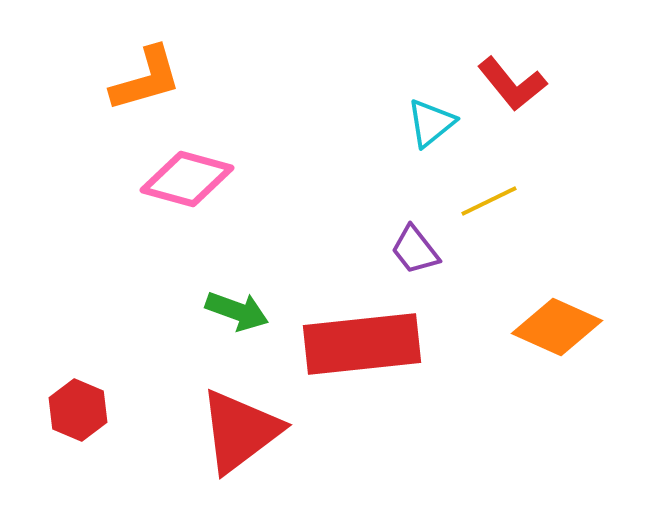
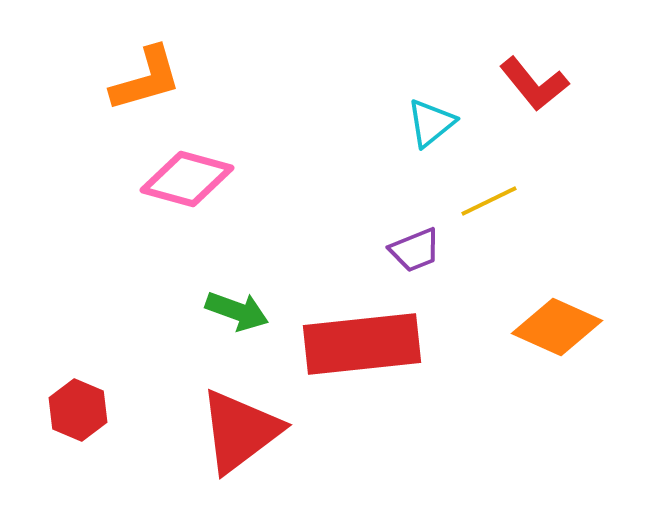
red L-shape: moved 22 px right
purple trapezoid: rotated 74 degrees counterclockwise
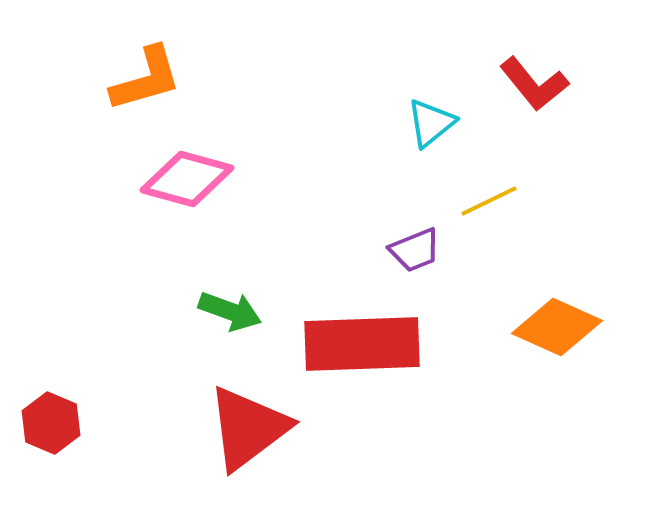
green arrow: moved 7 px left
red rectangle: rotated 4 degrees clockwise
red hexagon: moved 27 px left, 13 px down
red triangle: moved 8 px right, 3 px up
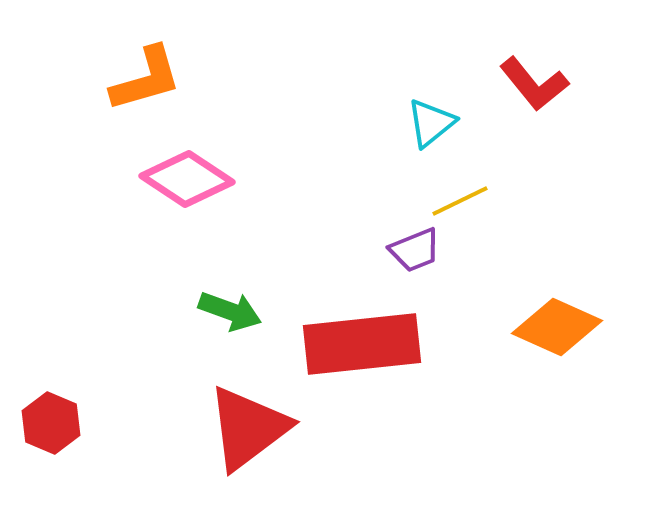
pink diamond: rotated 18 degrees clockwise
yellow line: moved 29 px left
red rectangle: rotated 4 degrees counterclockwise
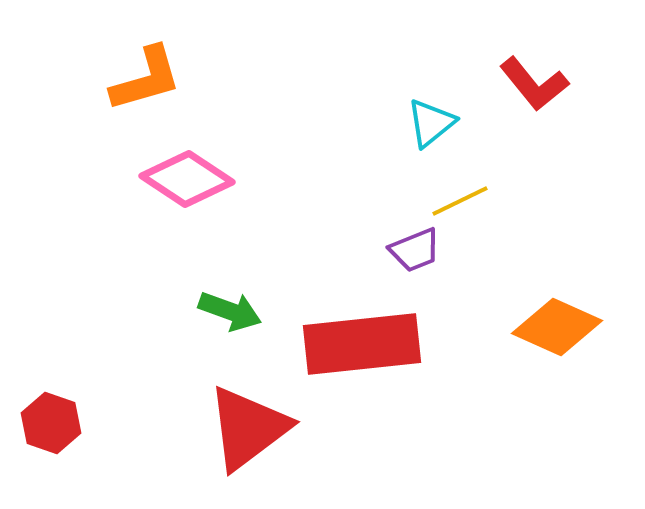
red hexagon: rotated 4 degrees counterclockwise
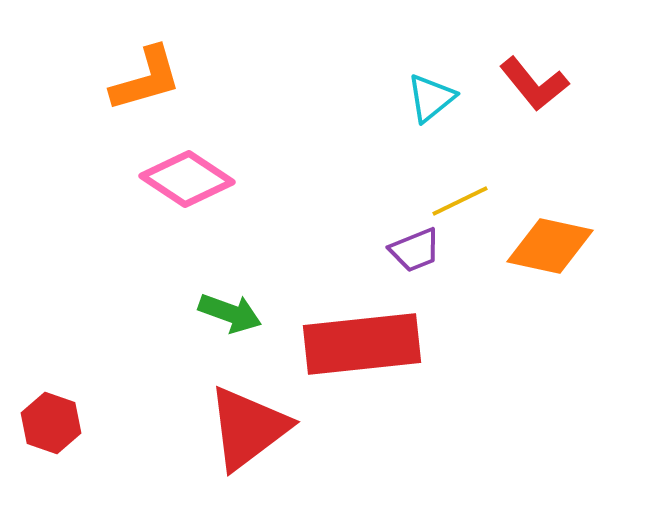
cyan triangle: moved 25 px up
green arrow: moved 2 px down
orange diamond: moved 7 px left, 81 px up; rotated 12 degrees counterclockwise
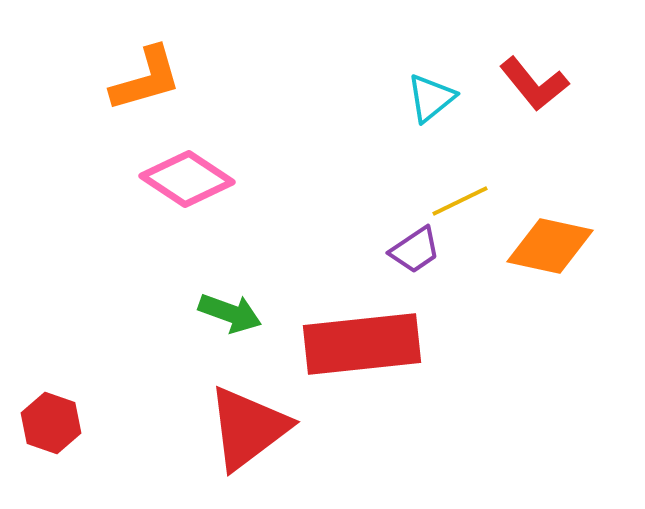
purple trapezoid: rotated 12 degrees counterclockwise
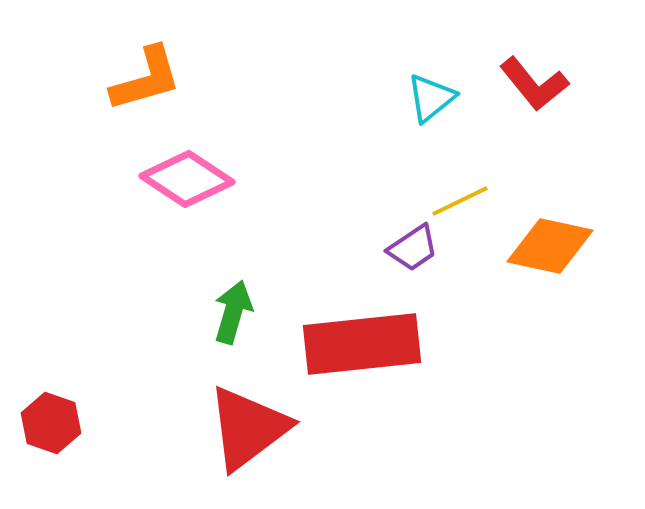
purple trapezoid: moved 2 px left, 2 px up
green arrow: moved 3 px right, 1 px up; rotated 94 degrees counterclockwise
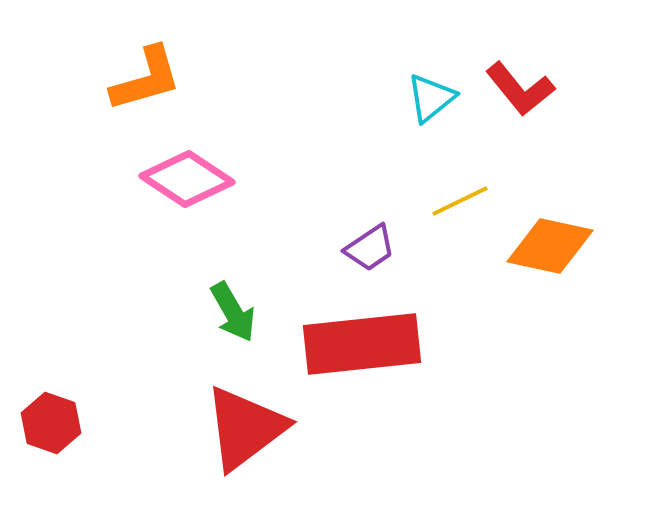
red L-shape: moved 14 px left, 5 px down
purple trapezoid: moved 43 px left
green arrow: rotated 134 degrees clockwise
red triangle: moved 3 px left
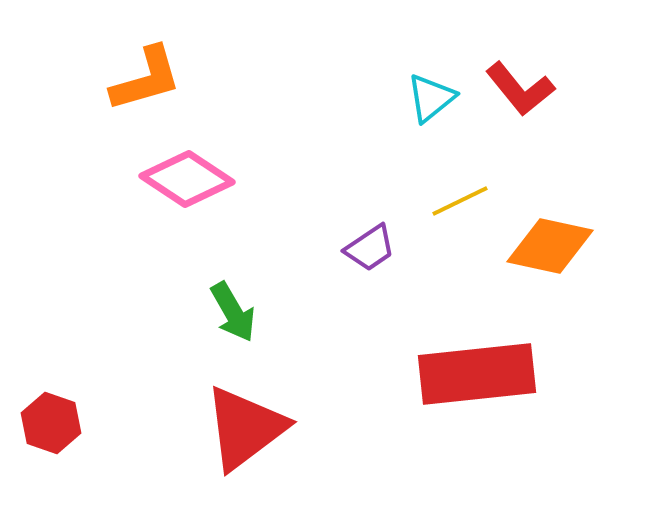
red rectangle: moved 115 px right, 30 px down
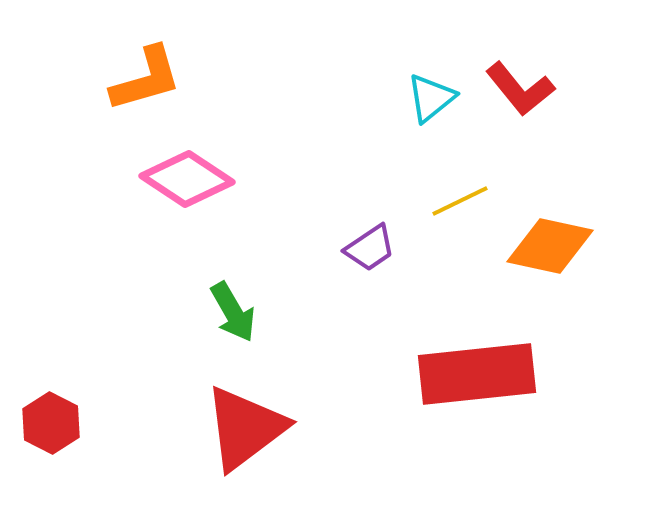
red hexagon: rotated 8 degrees clockwise
